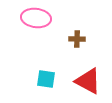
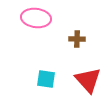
red triangle: moved 1 px up; rotated 20 degrees clockwise
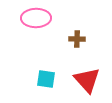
pink ellipse: rotated 8 degrees counterclockwise
red triangle: moved 1 px left
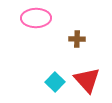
cyan square: moved 9 px right, 3 px down; rotated 36 degrees clockwise
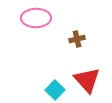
brown cross: rotated 14 degrees counterclockwise
cyan square: moved 8 px down
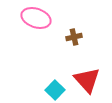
pink ellipse: rotated 20 degrees clockwise
brown cross: moved 3 px left, 2 px up
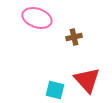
pink ellipse: moved 1 px right
cyan square: rotated 30 degrees counterclockwise
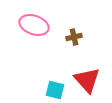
pink ellipse: moved 3 px left, 7 px down
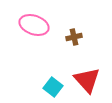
cyan square: moved 2 px left, 3 px up; rotated 24 degrees clockwise
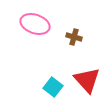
pink ellipse: moved 1 px right, 1 px up
brown cross: rotated 28 degrees clockwise
